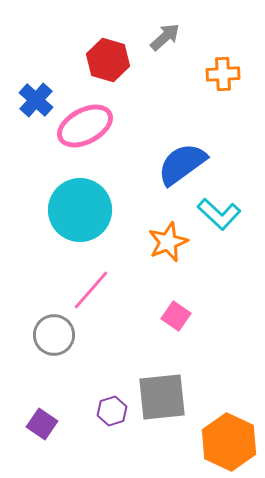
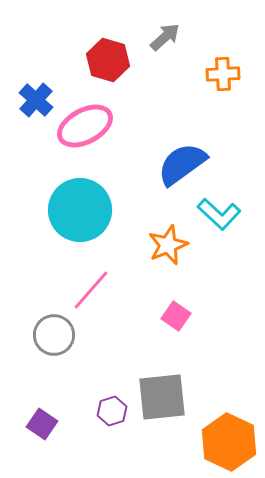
orange star: moved 3 px down
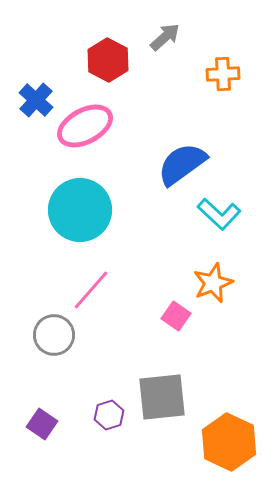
red hexagon: rotated 12 degrees clockwise
orange star: moved 45 px right, 38 px down
purple hexagon: moved 3 px left, 4 px down
